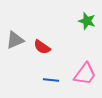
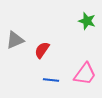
red semicircle: moved 3 px down; rotated 90 degrees clockwise
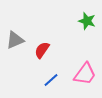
blue line: rotated 49 degrees counterclockwise
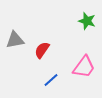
gray triangle: rotated 12 degrees clockwise
pink trapezoid: moved 1 px left, 7 px up
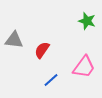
gray triangle: moved 1 px left; rotated 18 degrees clockwise
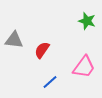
blue line: moved 1 px left, 2 px down
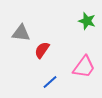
gray triangle: moved 7 px right, 7 px up
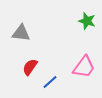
red semicircle: moved 12 px left, 17 px down
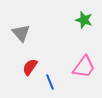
green star: moved 3 px left, 1 px up
gray triangle: rotated 42 degrees clockwise
blue line: rotated 70 degrees counterclockwise
